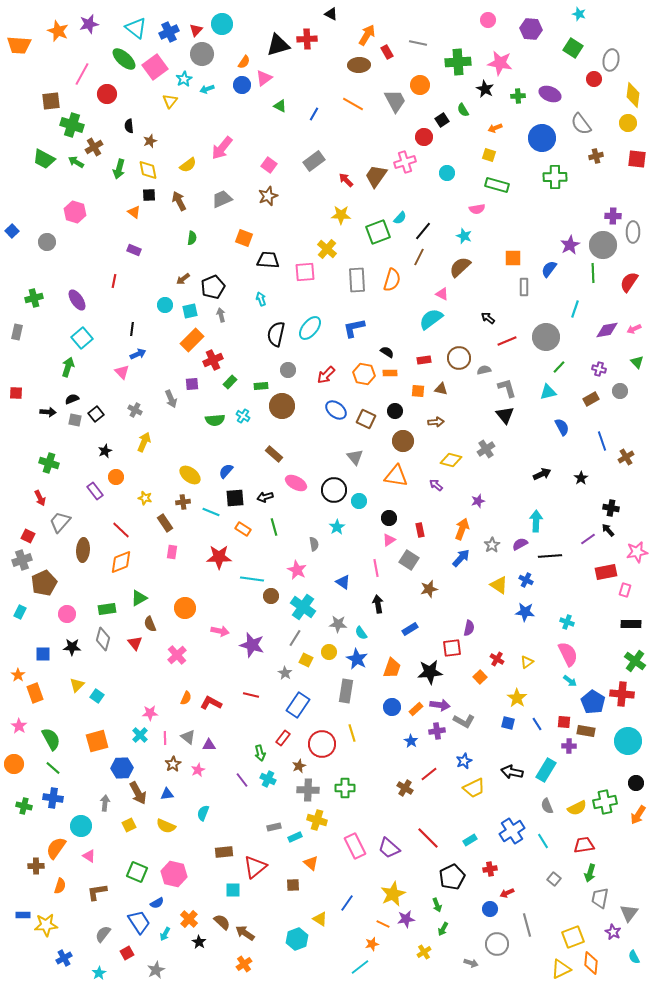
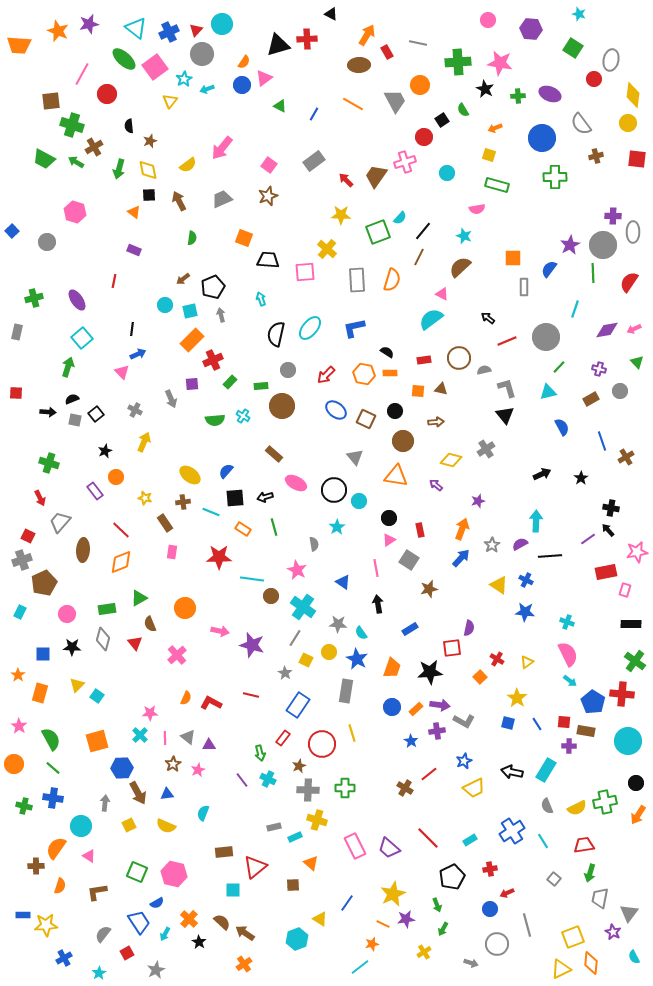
orange rectangle at (35, 693): moved 5 px right; rotated 36 degrees clockwise
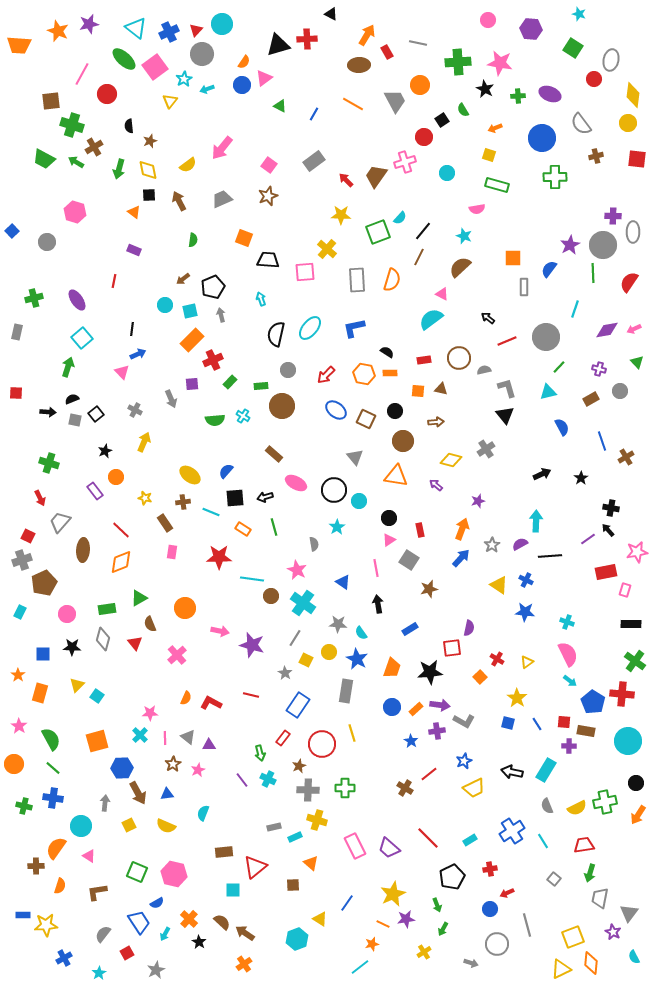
green semicircle at (192, 238): moved 1 px right, 2 px down
cyan cross at (303, 607): moved 4 px up
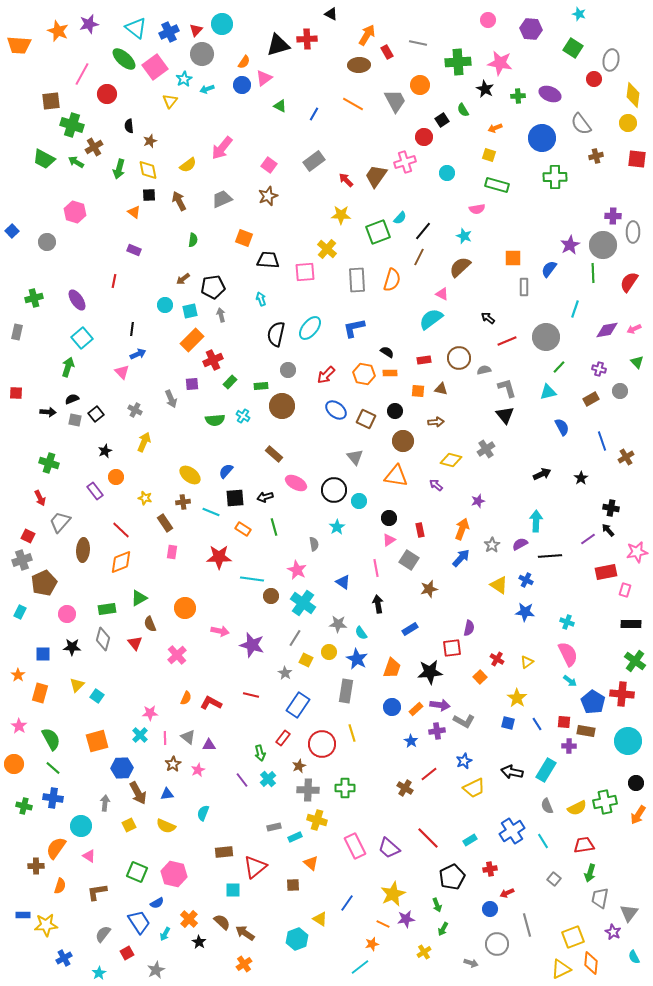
black pentagon at (213, 287): rotated 15 degrees clockwise
cyan cross at (268, 779): rotated 21 degrees clockwise
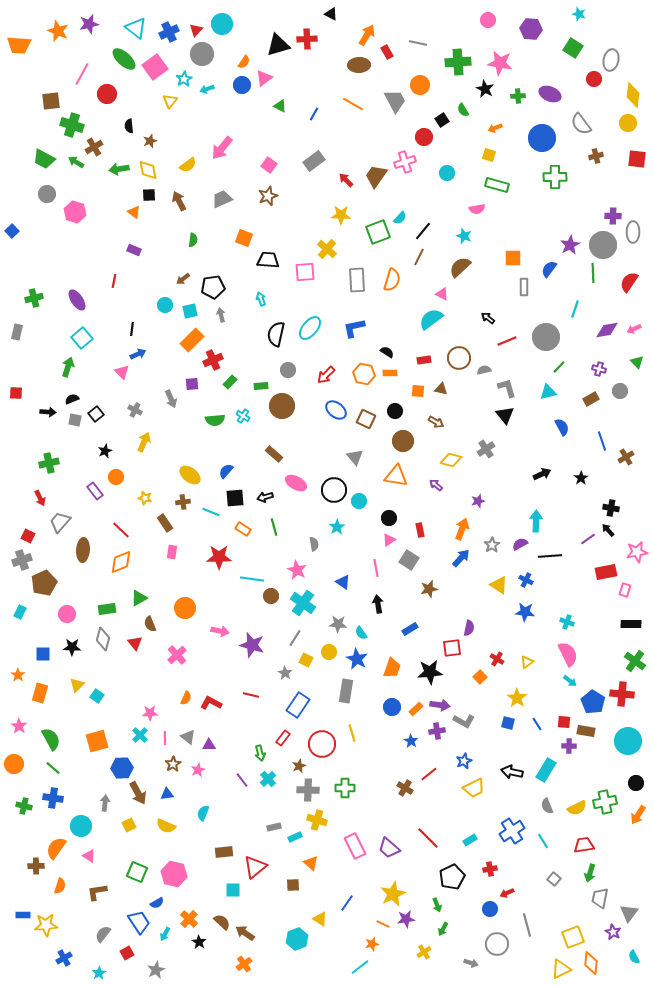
green arrow at (119, 169): rotated 66 degrees clockwise
gray circle at (47, 242): moved 48 px up
brown arrow at (436, 422): rotated 35 degrees clockwise
green cross at (49, 463): rotated 30 degrees counterclockwise
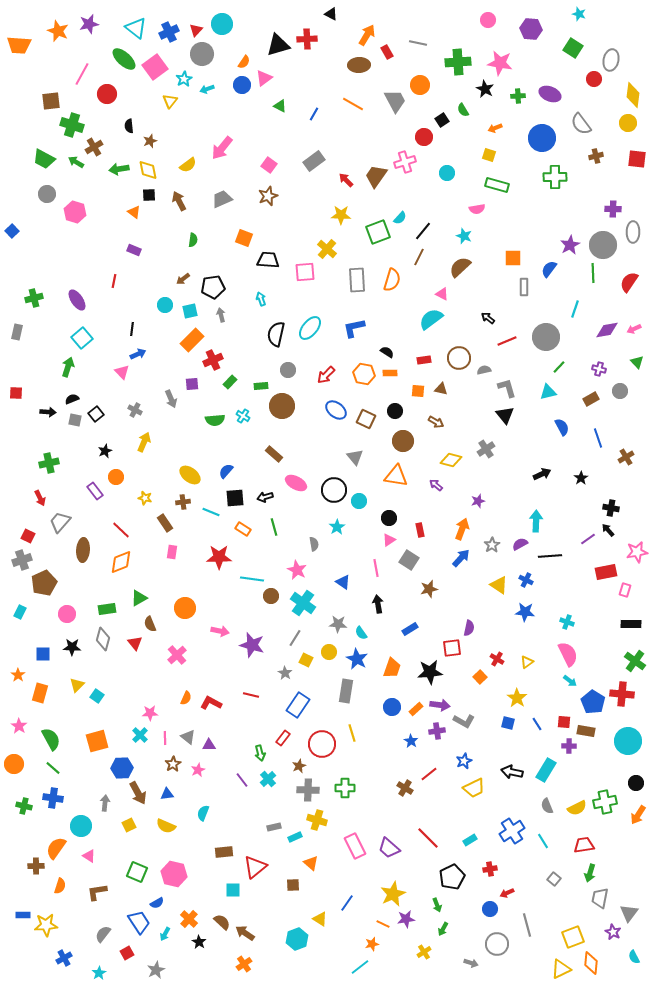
purple cross at (613, 216): moved 7 px up
blue line at (602, 441): moved 4 px left, 3 px up
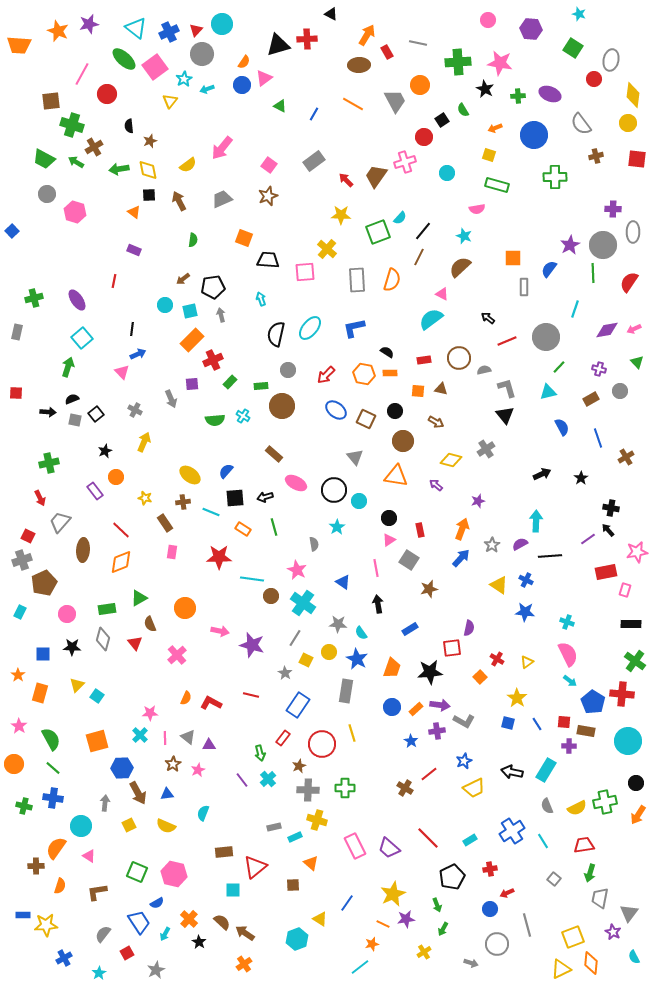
blue circle at (542, 138): moved 8 px left, 3 px up
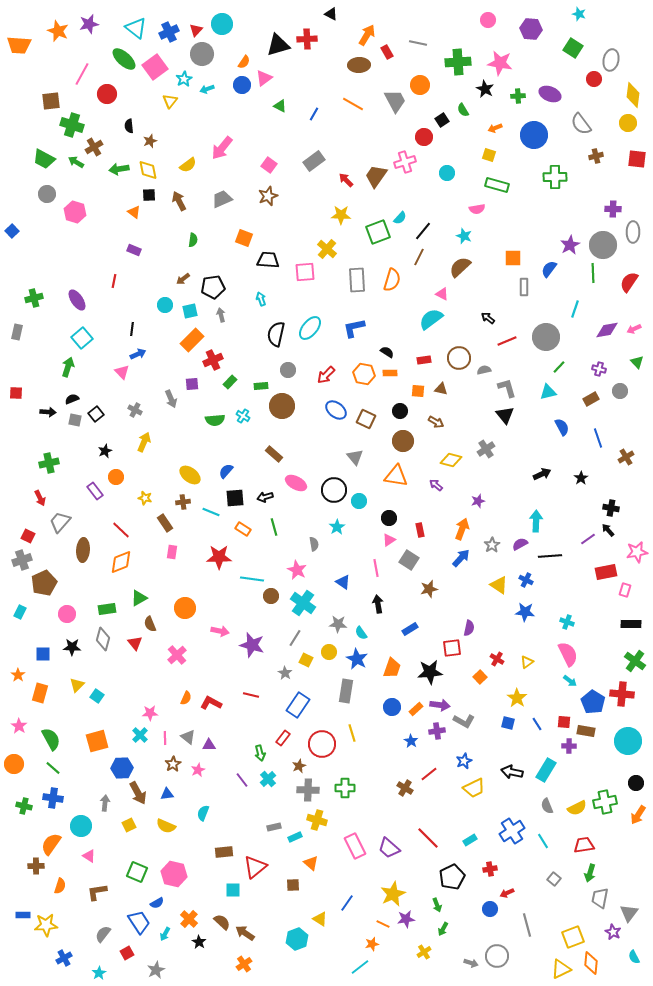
black circle at (395, 411): moved 5 px right
orange semicircle at (56, 848): moved 5 px left, 4 px up
gray circle at (497, 944): moved 12 px down
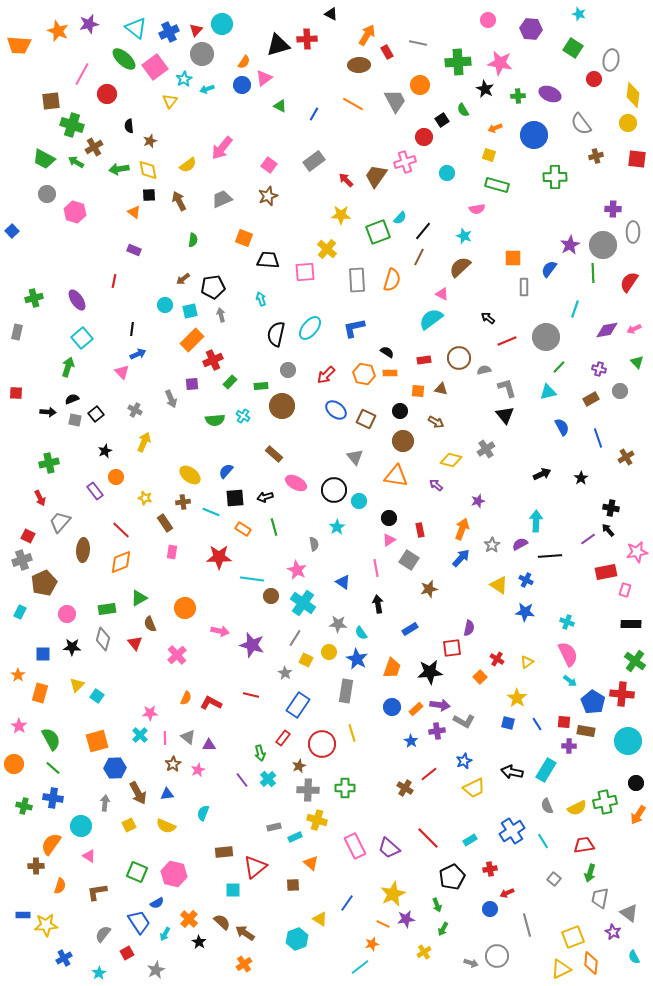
blue hexagon at (122, 768): moved 7 px left
gray triangle at (629, 913): rotated 30 degrees counterclockwise
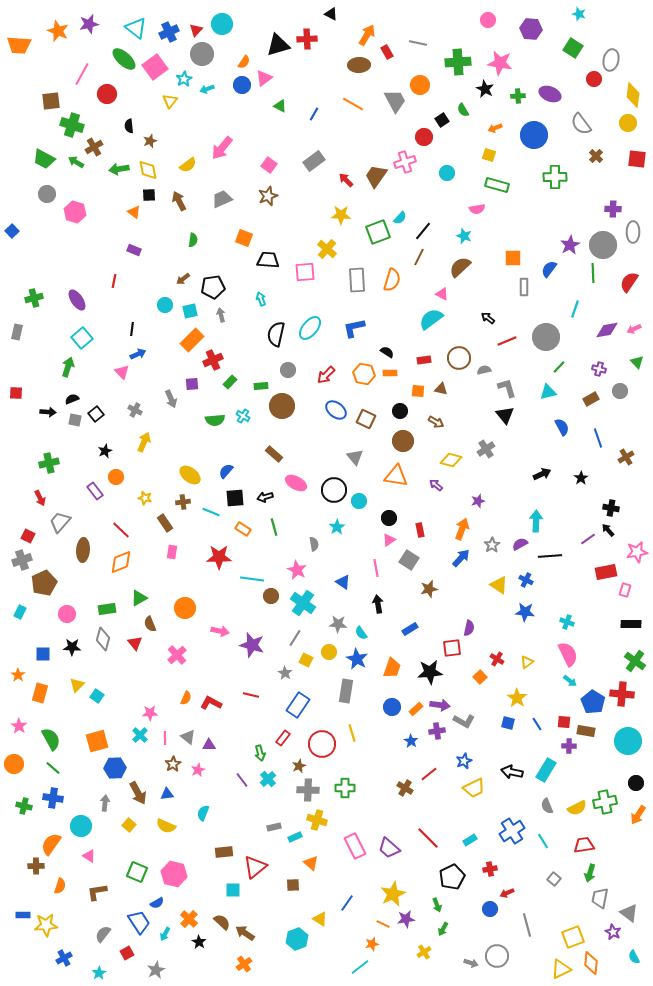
brown cross at (596, 156): rotated 32 degrees counterclockwise
yellow square at (129, 825): rotated 24 degrees counterclockwise
